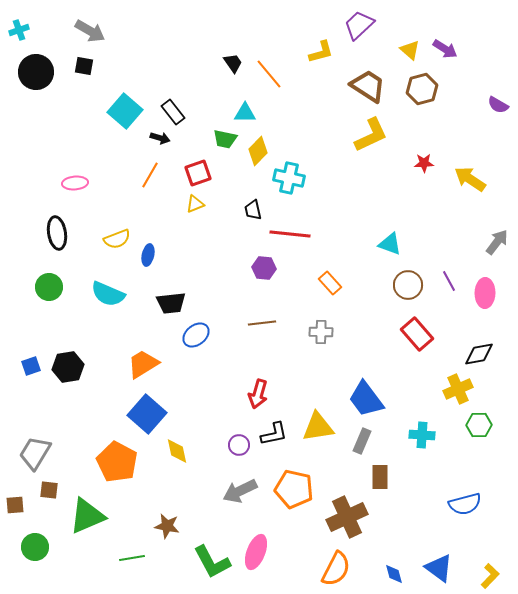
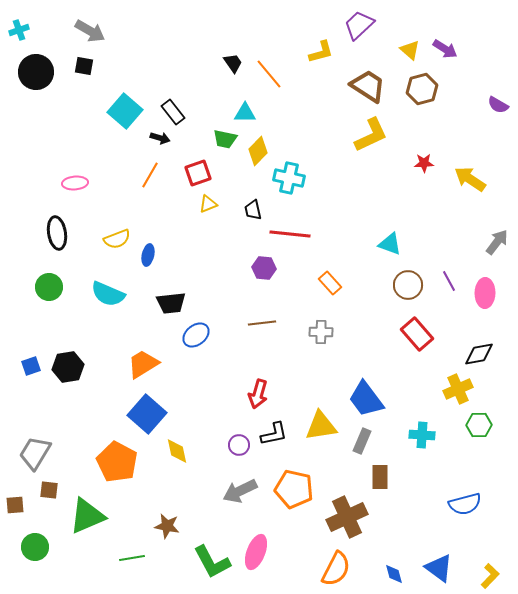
yellow triangle at (195, 204): moved 13 px right
yellow triangle at (318, 427): moved 3 px right, 1 px up
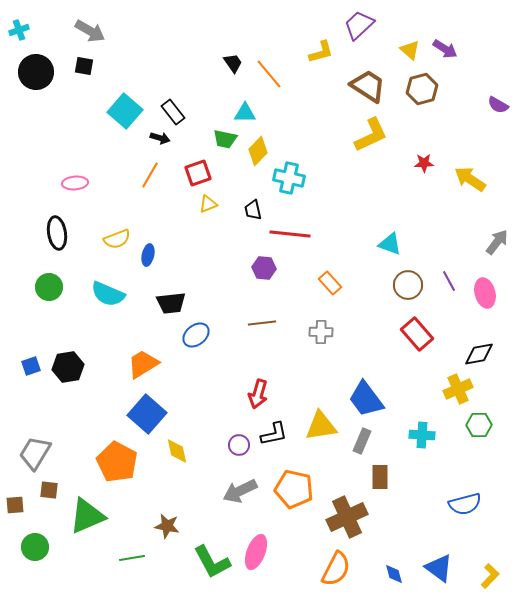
pink ellipse at (485, 293): rotated 16 degrees counterclockwise
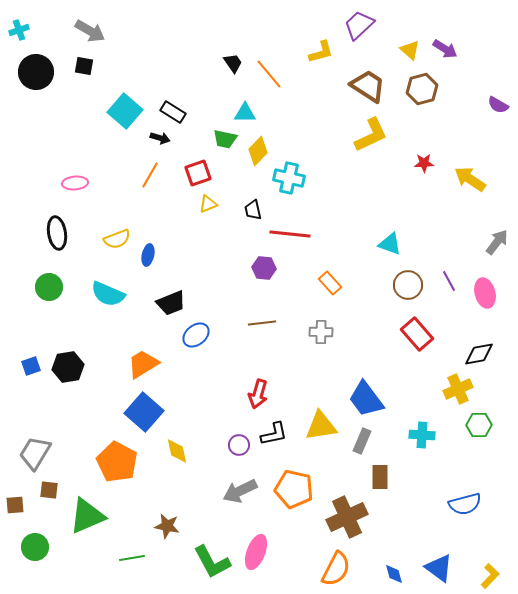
black rectangle at (173, 112): rotated 20 degrees counterclockwise
black trapezoid at (171, 303): rotated 16 degrees counterclockwise
blue square at (147, 414): moved 3 px left, 2 px up
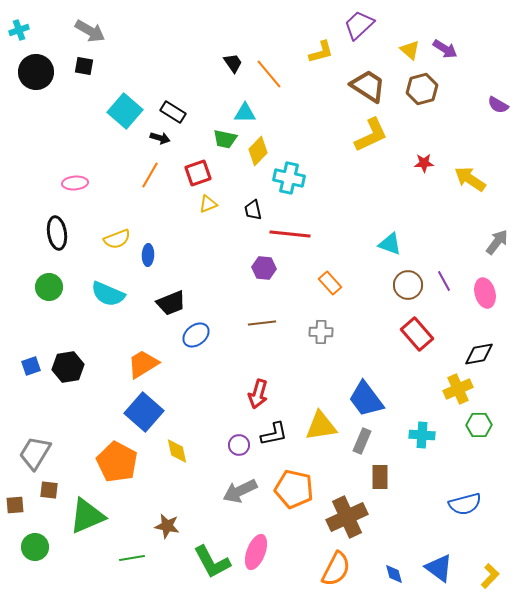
blue ellipse at (148, 255): rotated 10 degrees counterclockwise
purple line at (449, 281): moved 5 px left
